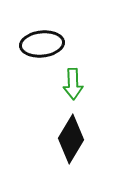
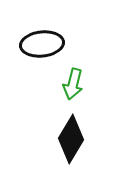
green arrow: rotated 16 degrees clockwise
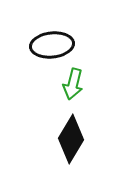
black ellipse: moved 10 px right, 1 px down
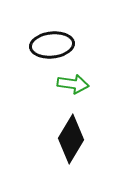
green arrow: rotated 96 degrees counterclockwise
